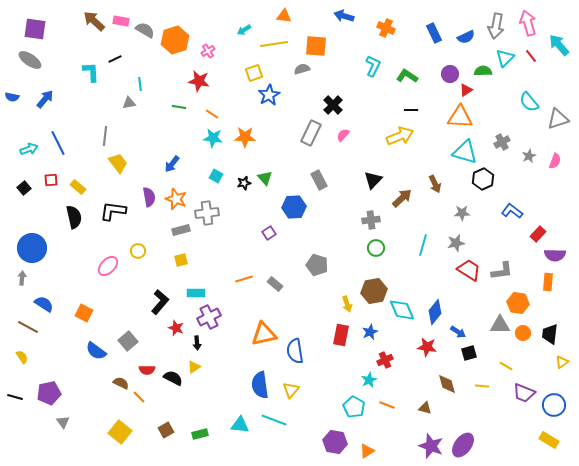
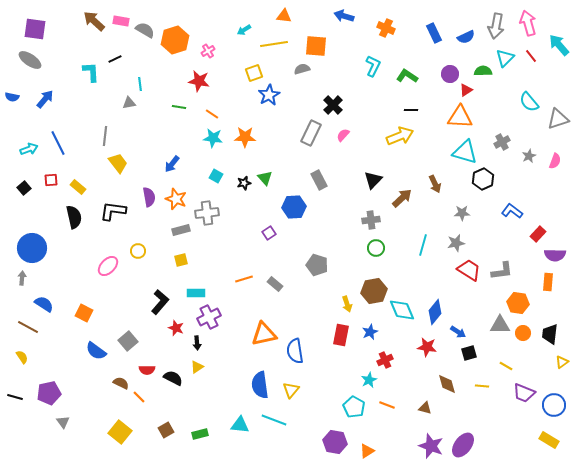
yellow triangle at (194, 367): moved 3 px right
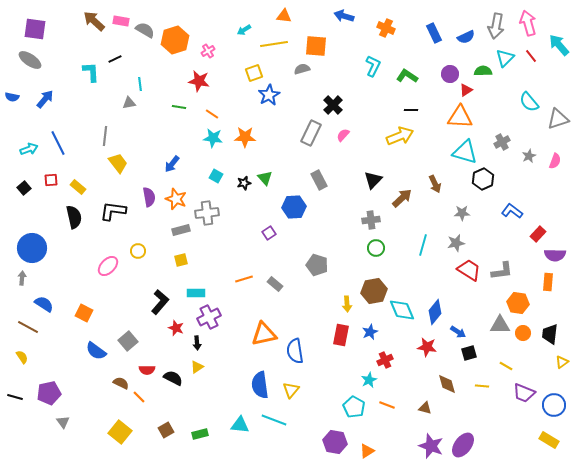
yellow arrow at (347, 304): rotated 14 degrees clockwise
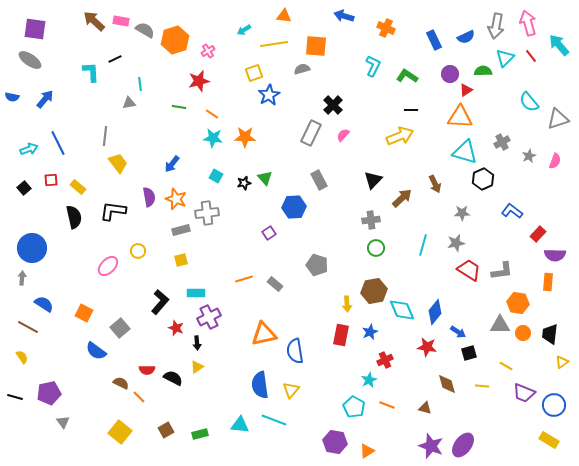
blue rectangle at (434, 33): moved 7 px down
red star at (199, 81): rotated 25 degrees counterclockwise
gray square at (128, 341): moved 8 px left, 13 px up
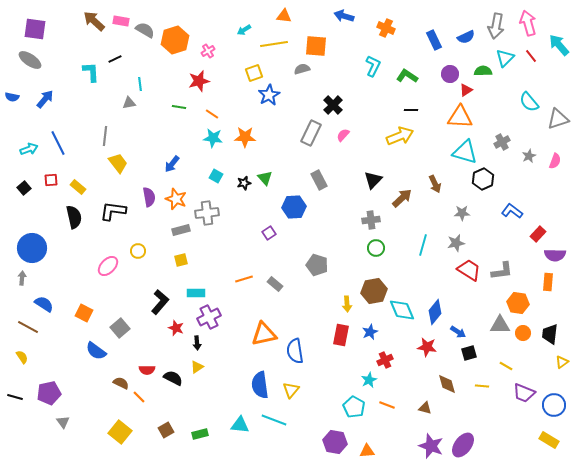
orange triangle at (367, 451): rotated 28 degrees clockwise
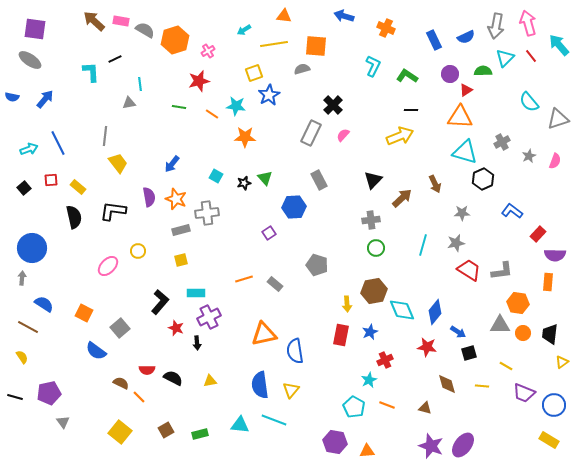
cyan star at (213, 138): moved 23 px right, 32 px up
yellow triangle at (197, 367): moved 13 px right, 14 px down; rotated 24 degrees clockwise
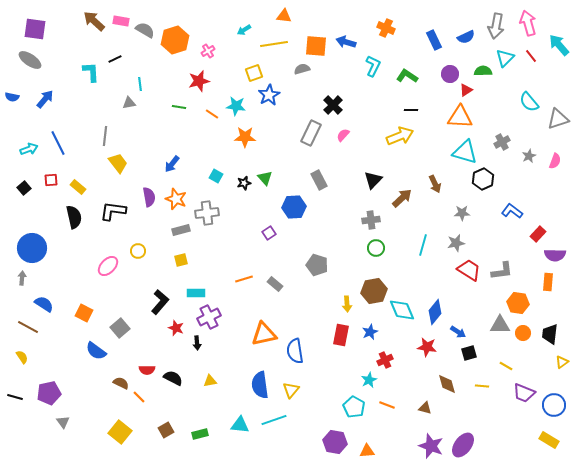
blue arrow at (344, 16): moved 2 px right, 26 px down
cyan line at (274, 420): rotated 40 degrees counterclockwise
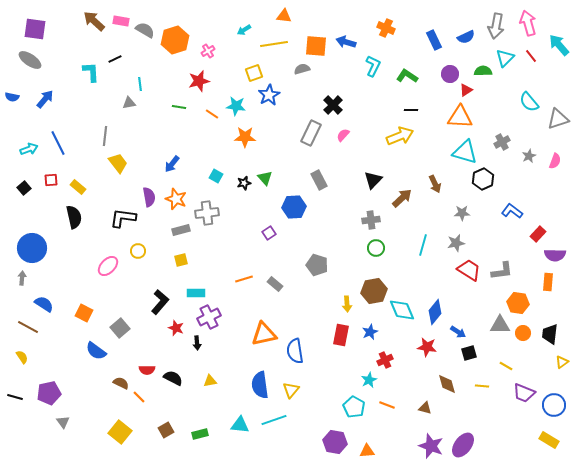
black L-shape at (113, 211): moved 10 px right, 7 px down
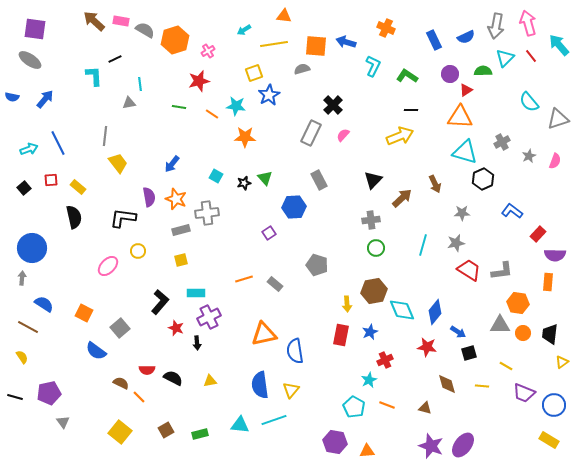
cyan L-shape at (91, 72): moved 3 px right, 4 px down
